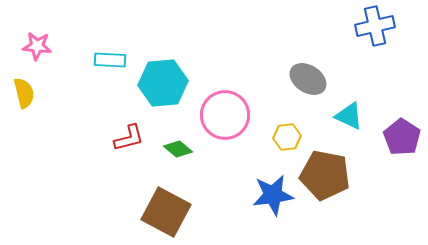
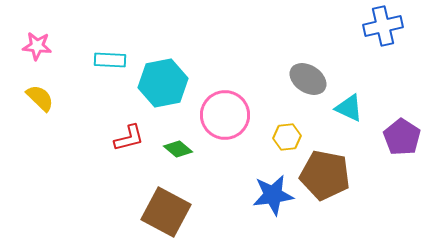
blue cross: moved 8 px right
cyan hexagon: rotated 6 degrees counterclockwise
yellow semicircle: moved 16 px right, 5 px down; rotated 32 degrees counterclockwise
cyan triangle: moved 8 px up
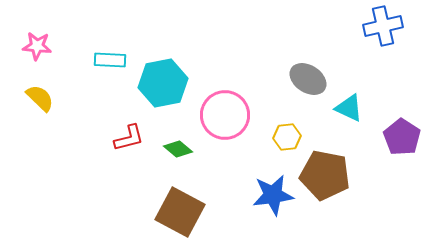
brown square: moved 14 px right
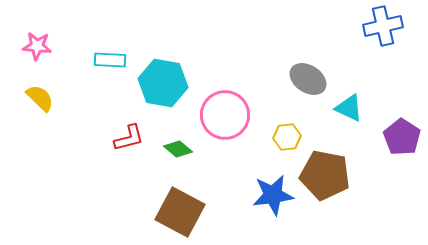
cyan hexagon: rotated 21 degrees clockwise
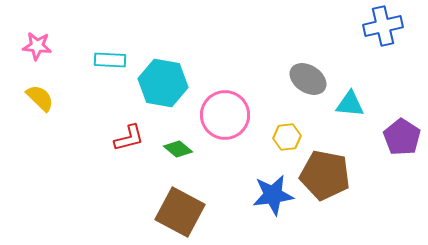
cyan triangle: moved 1 px right, 4 px up; rotated 20 degrees counterclockwise
